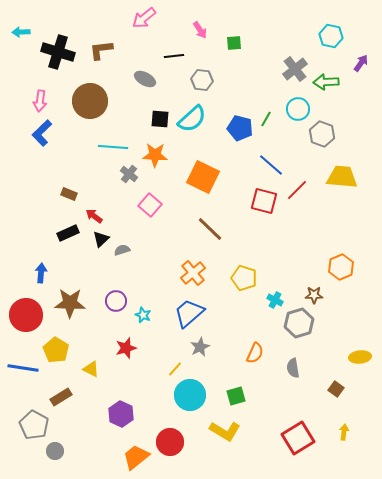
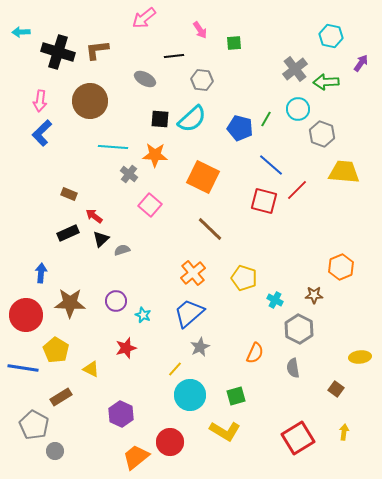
brown L-shape at (101, 50): moved 4 px left
yellow trapezoid at (342, 177): moved 2 px right, 5 px up
gray hexagon at (299, 323): moved 6 px down; rotated 16 degrees counterclockwise
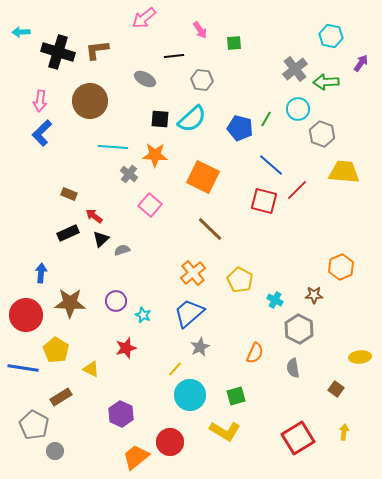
yellow pentagon at (244, 278): moved 4 px left, 2 px down; rotated 10 degrees clockwise
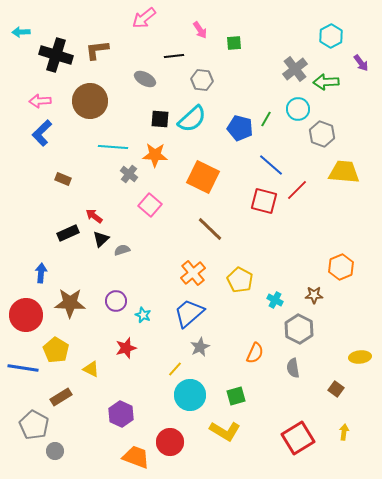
cyan hexagon at (331, 36): rotated 20 degrees clockwise
black cross at (58, 52): moved 2 px left, 3 px down
purple arrow at (361, 63): rotated 108 degrees clockwise
pink arrow at (40, 101): rotated 80 degrees clockwise
brown rectangle at (69, 194): moved 6 px left, 15 px up
orange trapezoid at (136, 457): rotated 60 degrees clockwise
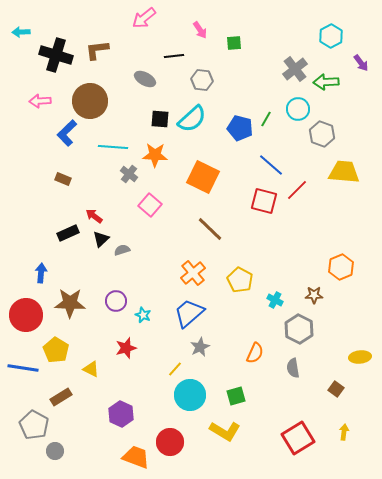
blue L-shape at (42, 133): moved 25 px right
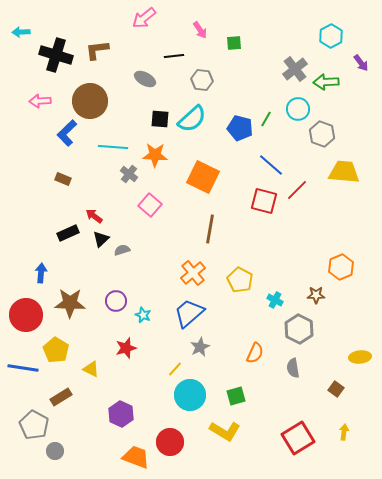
brown line at (210, 229): rotated 56 degrees clockwise
brown star at (314, 295): moved 2 px right
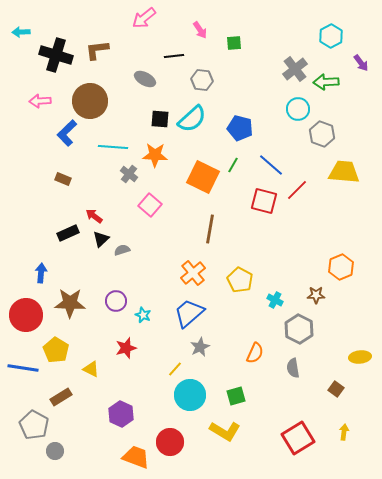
green line at (266, 119): moved 33 px left, 46 px down
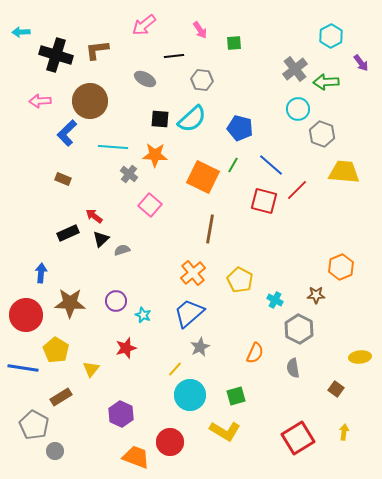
pink arrow at (144, 18): moved 7 px down
yellow triangle at (91, 369): rotated 42 degrees clockwise
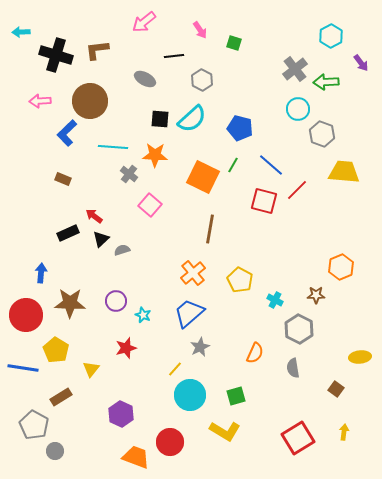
pink arrow at (144, 25): moved 3 px up
green square at (234, 43): rotated 21 degrees clockwise
gray hexagon at (202, 80): rotated 20 degrees clockwise
